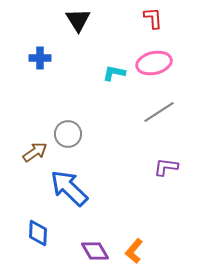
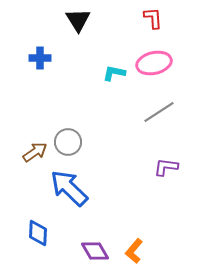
gray circle: moved 8 px down
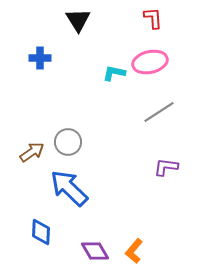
pink ellipse: moved 4 px left, 1 px up
brown arrow: moved 3 px left
blue diamond: moved 3 px right, 1 px up
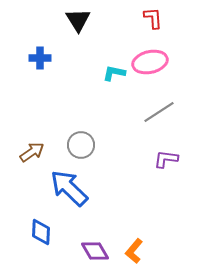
gray circle: moved 13 px right, 3 px down
purple L-shape: moved 8 px up
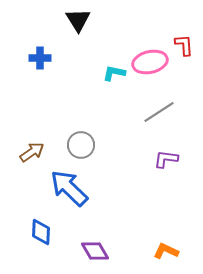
red L-shape: moved 31 px right, 27 px down
orange L-shape: moved 32 px right; rotated 75 degrees clockwise
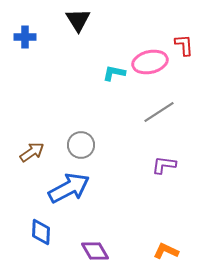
blue cross: moved 15 px left, 21 px up
purple L-shape: moved 2 px left, 6 px down
blue arrow: rotated 108 degrees clockwise
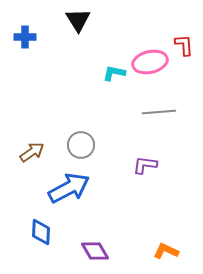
gray line: rotated 28 degrees clockwise
purple L-shape: moved 19 px left
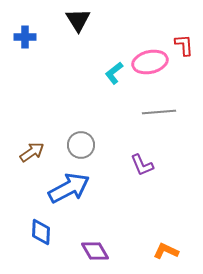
cyan L-shape: rotated 50 degrees counterclockwise
purple L-shape: moved 3 px left; rotated 120 degrees counterclockwise
